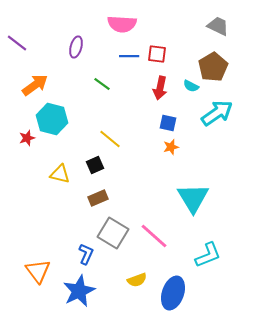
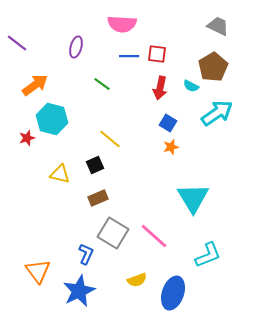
blue square: rotated 18 degrees clockwise
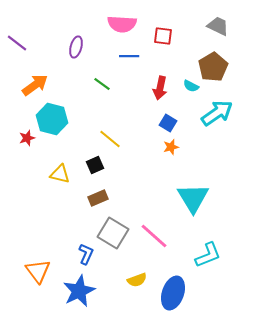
red square: moved 6 px right, 18 px up
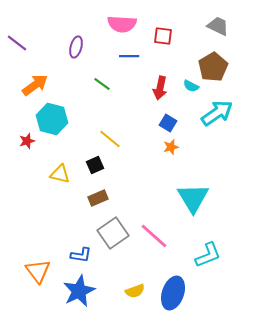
red star: moved 3 px down
gray square: rotated 24 degrees clockwise
blue L-shape: moved 5 px left, 1 px down; rotated 75 degrees clockwise
yellow semicircle: moved 2 px left, 11 px down
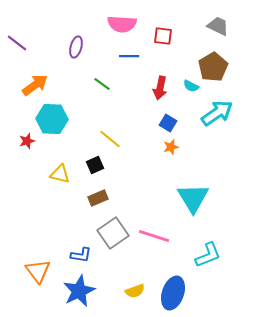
cyan hexagon: rotated 12 degrees counterclockwise
pink line: rotated 24 degrees counterclockwise
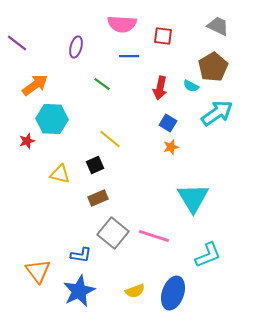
gray square: rotated 16 degrees counterclockwise
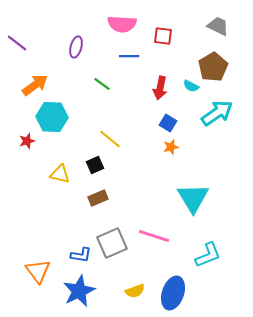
cyan hexagon: moved 2 px up
gray square: moved 1 px left, 10 px down; rotated 28 degrees clockwise
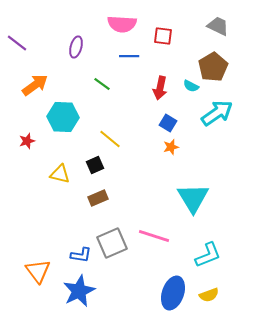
cyan hexagon: moved 11 px right
yellow semicircle: moved 74 px right, 4 px down
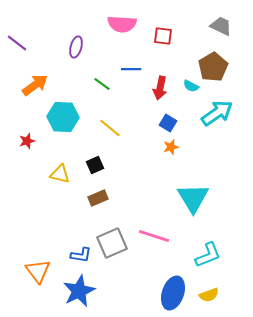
gray trapezoid: moved 3 px right
blue line: moved 2 px right, 13 px down
yellow line: moved 11 px up
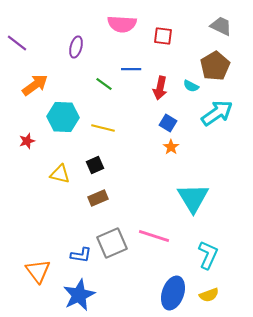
brown pentagon: moved 2 px right, 1 px up
green line: moved 2 px right
yellow line: moved 7 px left; rotated 25 degrees counterclockwise
orange star: rotated 21 degrees counterclockwise
cyan L-shape: rotated 44 degrees counterclockwise
blue star: moved 4 px down
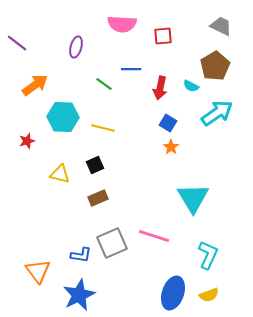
red square: rotated 12 degrees counterclockwise
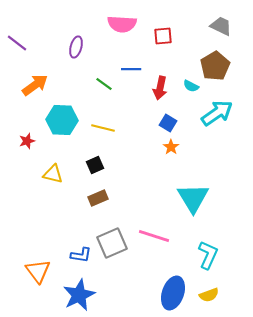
cyan hexagon: moved 1 px left, 3 px down
yellow triangle: moved 7 px left
